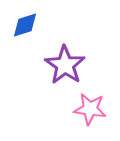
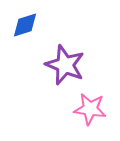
purple star: rotated 12 degrees counterclockwise
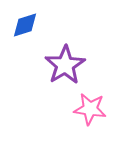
purple star: rotated 18 degrees clockwise
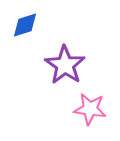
purple star: rotated 6 degrees counterclockwise
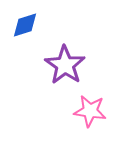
pink star: moved 2 px down
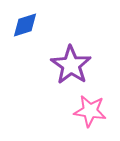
purple star: moved 6 px right
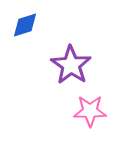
pink star: rotated 8 degrees counterclockwise
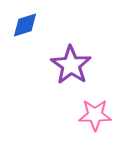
pink star: moved 5 px right, 4 px down
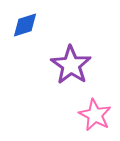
pink star: rotated 28 degrees clockwise
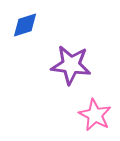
purple star: rotated 27 degrees counterclockwise
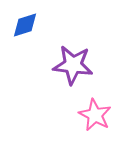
purple star: moved 2 px right
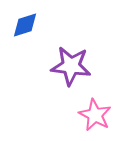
purple star: moved 2 px left, 1 px down
